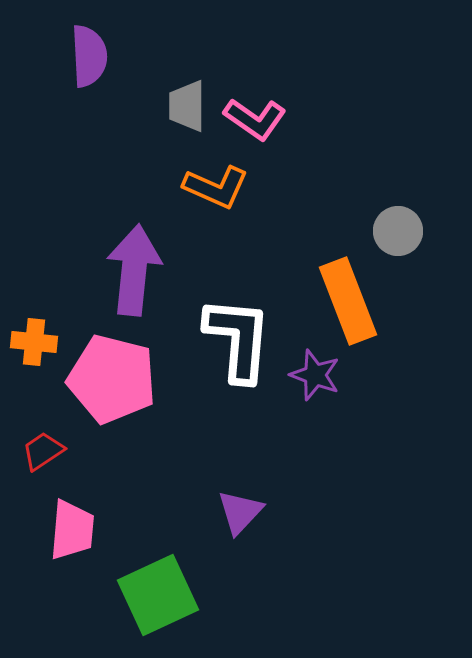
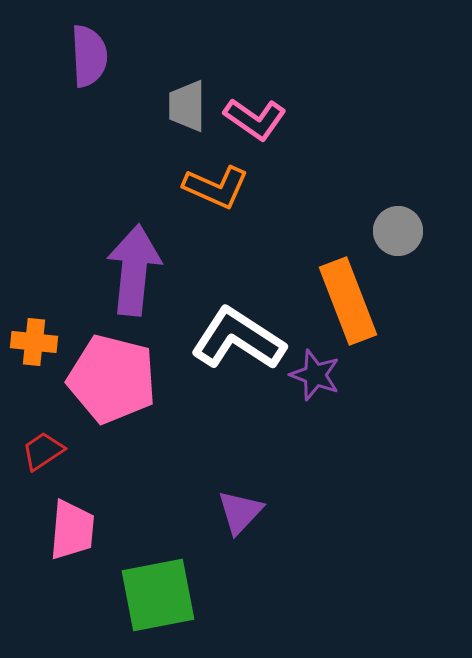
white L-shape: rotated 62 degrees counterclockwise
green square: rotated 14 degrees clockwise
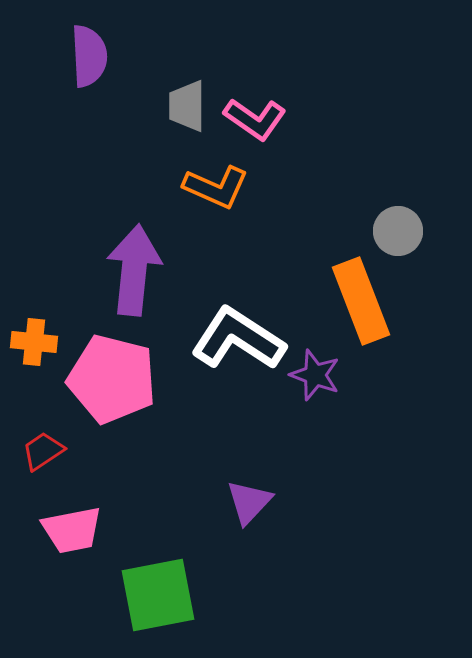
orange rectangle: moved 13 px right
purple triangle: moved 9 px right, 10 px up
pink trapezoid: rotated 74 degrees clockwise
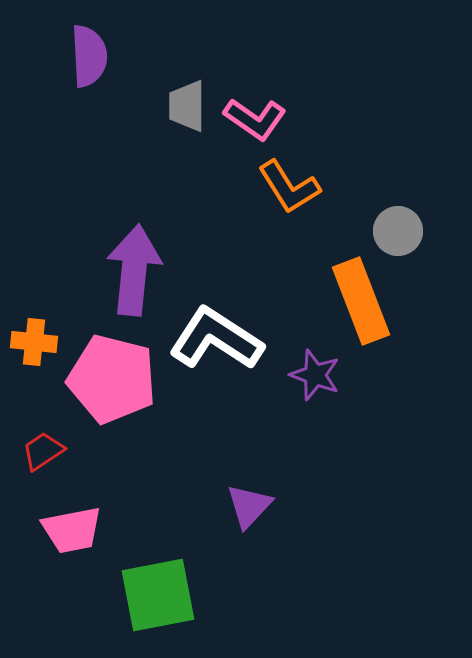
orange L-shape: moved 73 px right; rotated 34 degrees clockwise
white L-shape: moved 22 px left
purple triangle: moved 4 px down
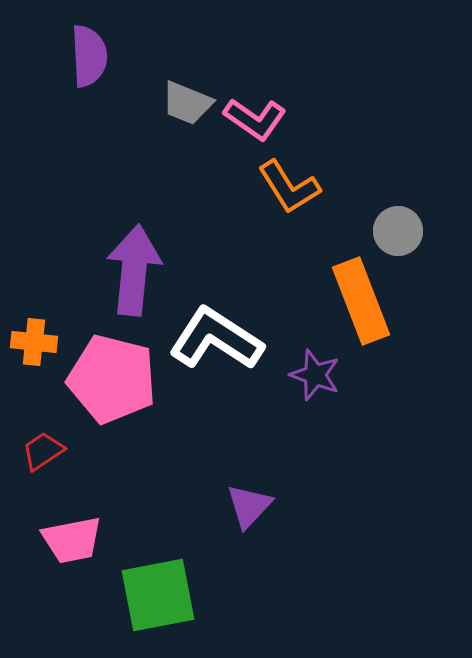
gray trapezoid: moved 3 px up; rotated 68 degrees counterclockwise
pink trapezoid: moved 10 px down
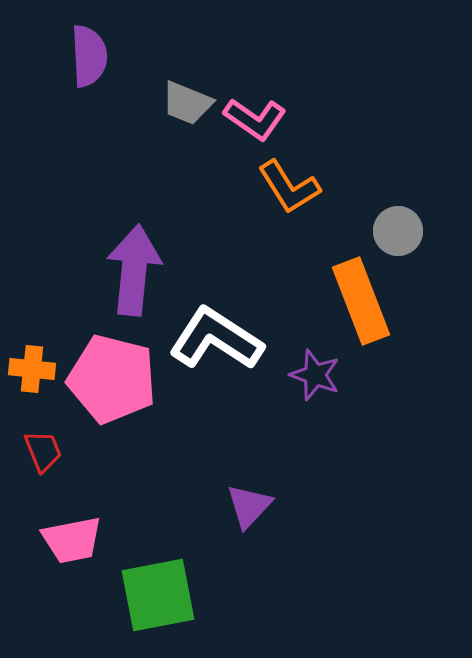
orange cross: moved 2 px left, 27 px down
red trapezoid: rotated 102 degrees clockwise
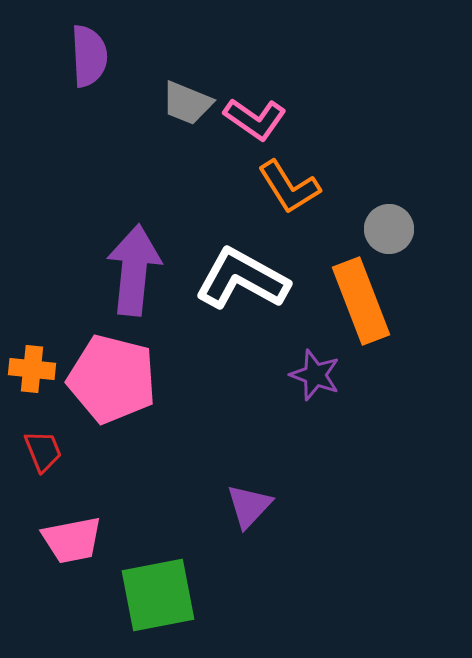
gray circle: moved 9 px left, 2 px up
white L-shape: moved 26 px right, 60 px up; rotated 4 degrees counterclockwise
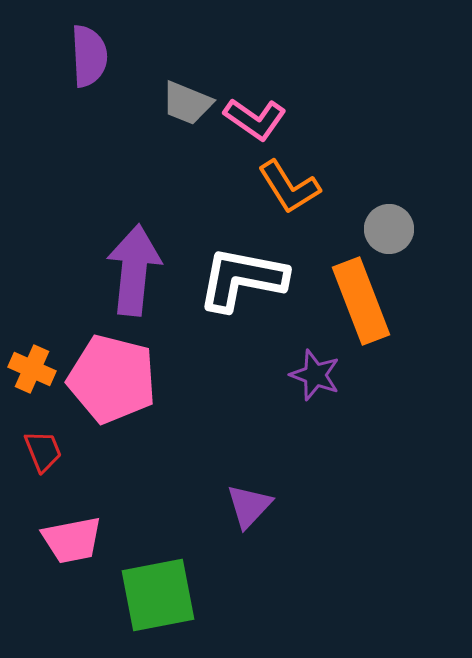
white L-shape: rotated 18 degrees counterclockwise
orange cross: rotated 18 degrees clockwise
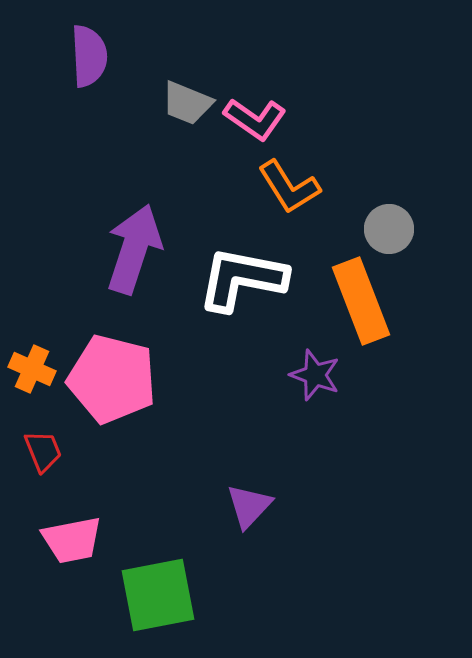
purple arrow: moved 21 px up; rotated 12 degrees clockwise
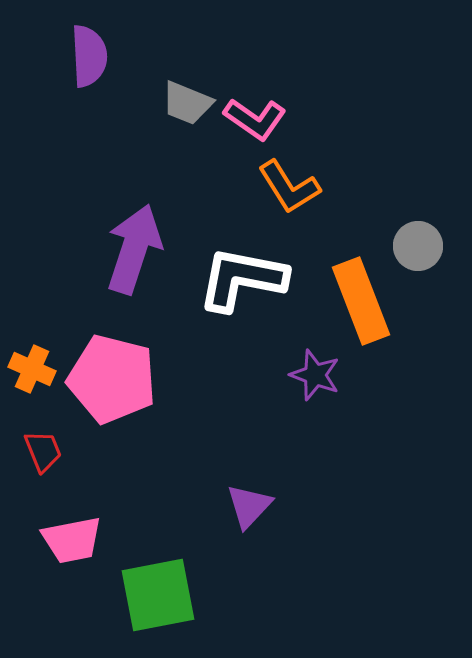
gray circle: moved 29 px right, 17 px down
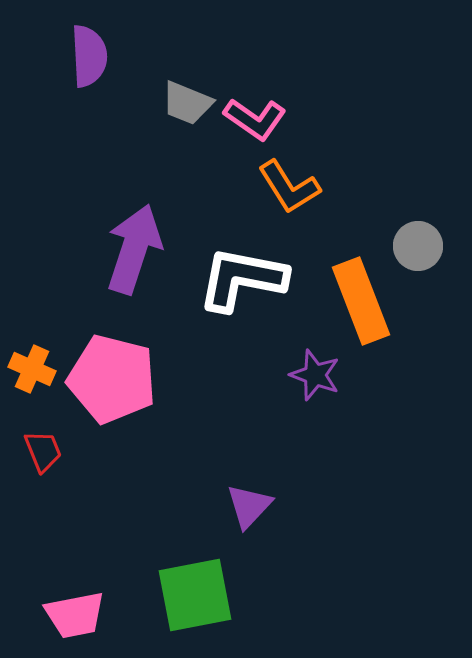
pink trapezoid: moved 3 px right, 75 px down
green square: moved 37 px right
